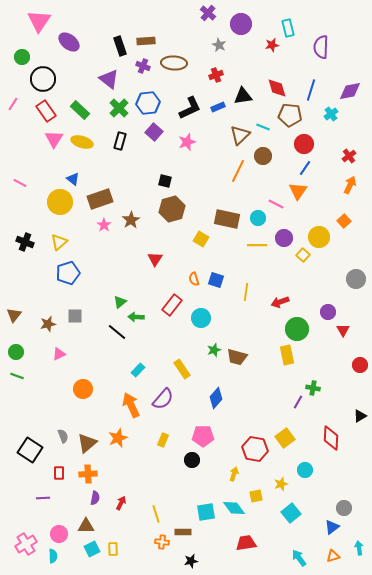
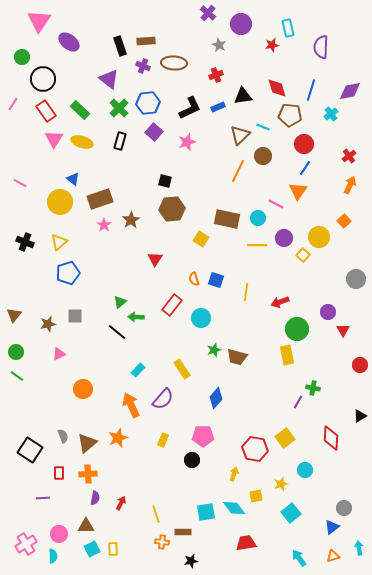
brown hexagon at (172, 209): rotated 10 degrees clockwise
green line at (17, 376): rotated 16 degrees clockwise
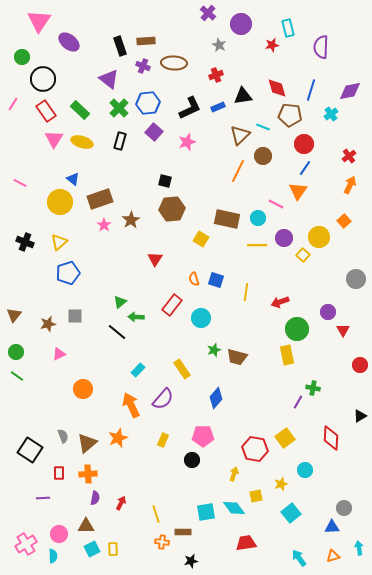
blue triangle at (332, 527): rotated 35 degrees clockwise
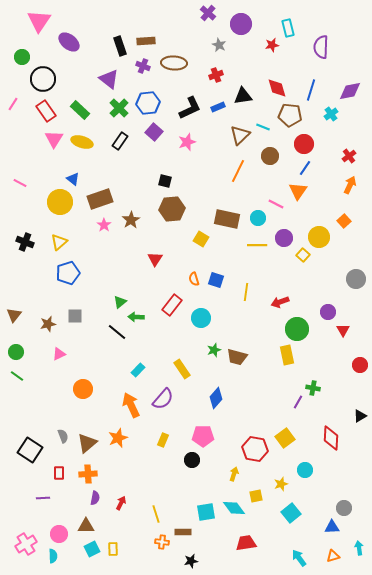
black rectangle at (120, 141): rotated 18 degrees clockwise
brown circle at (263, 156): moved 7 px right
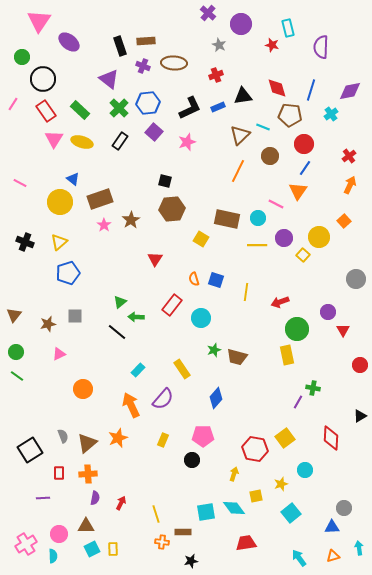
red star at (272, 45): rotated 24 degrees clockwise
black square at (30, 450): rotated 25 degrees clockwise
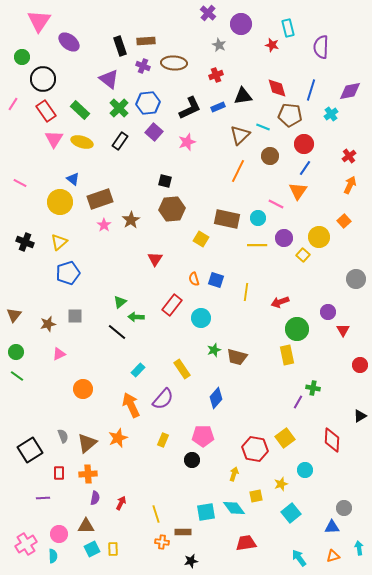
red diamond at (331, 438): moved 1 px right, 2 px down
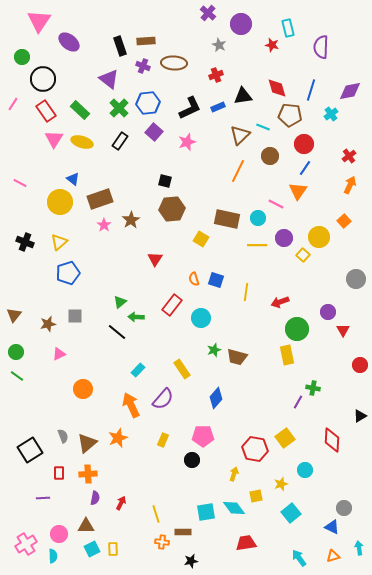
blue triangle at (332, 527): rotated 28 degrees clockwise
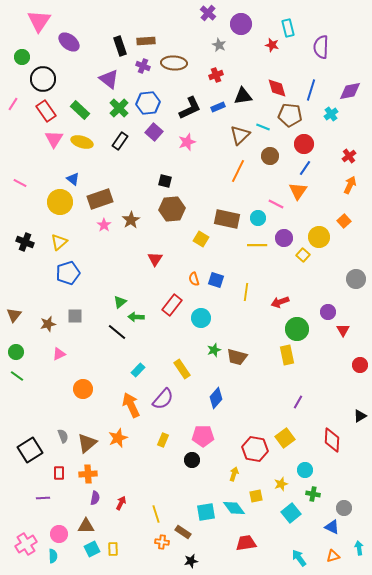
green cross at (313, 388): moved 106 px down
brown rectangle at (183, 532): rotated 35 degrees clockwise
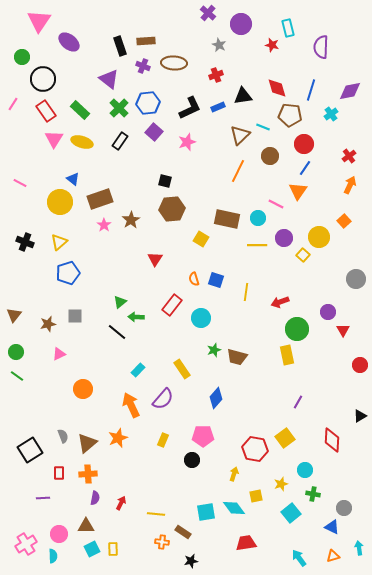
yellow line at (156, 514): rotated 66 degrees counterclockwise
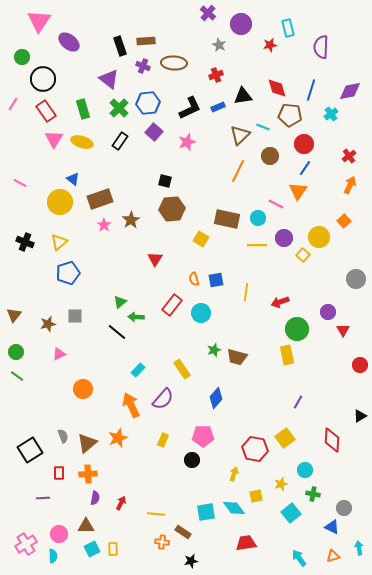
red star at (272, 45): moved 2 px left; rotated 24 degrees counterclockwise
green rectangle at (80, 110): moved 3 px right, 1 px up; rotated 30 degrees clockwise
blue square at (216, 280): rotated 28 degrees counterclockwise
cyan circle at (201, 318): moved 5 px up
